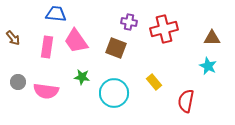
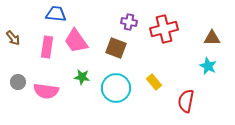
cyan circle: moved 2 px right, 5 px up
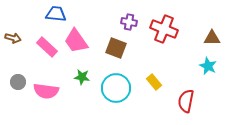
red cross: rotated 36 degrees clockwise
brown arrow: rotated 35 degrees counterclockwise
pink rectangle: rotated 55 degrees counterclockwise
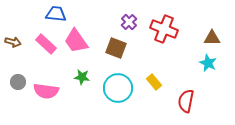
purple cross: rotated 35 degrees clockwise
brown arrow: moved 4 px down
pink rectangle: moved 1 px left, 3 px up
cyan star: moved 3 px up
cyan circle: moved 2 px right
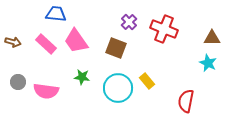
yellow rectangle: moved 7 px left, 1 px up
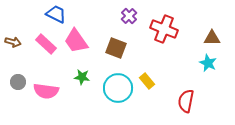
blue trapezoid: rotated 20 degrees clockwise
purple cross: moved 6 px up
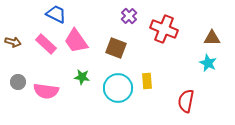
yellow rectangle: rotated 35 degrees clockwise
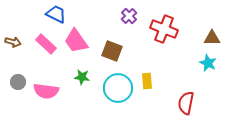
brown square: moved 4 px left, 3 px down
red semicircle: moved 2 px down
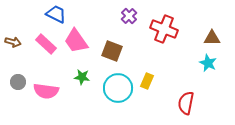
yellow rectangle: rotated 28 degrees clockwise
